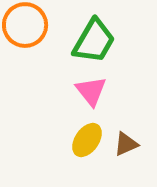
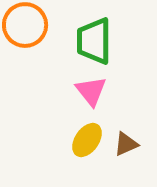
green trapezoid: rotated 150 degrees clockwise
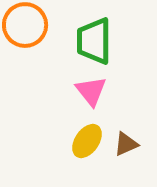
yellow ellipse: moved 1 px down
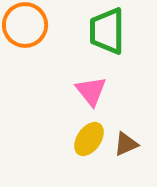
green trapezoid: moved 13 px right, 10 px up
yellow ellipse: moved 2 px right, 2 px up
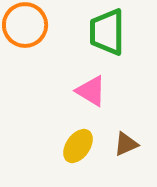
green trapezoid: moved 1 px down
pink triangle: rotated 20 degrees counterclockwise
yellow ellipse: moved 11 px left, 7 px down
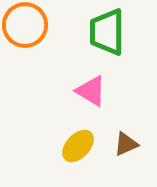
yellow ellipse: rotated 8 degrees clockwise
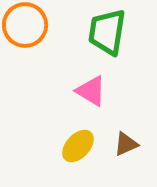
green trapezoid: rotated 9 degrees clockwise
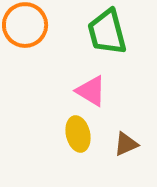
green trapezoid: rotated 24 degrees counterclockwise
yellow ellipse: moved 12 px up; rotated 56 degrees counterclockwise
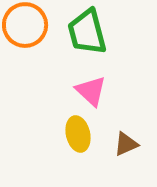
green trapezoid: moved 20 px left
pink triangle: rotated 12 degrees clockwise
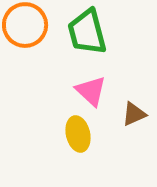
brown triangle: moved 8 px right, 30 px up
